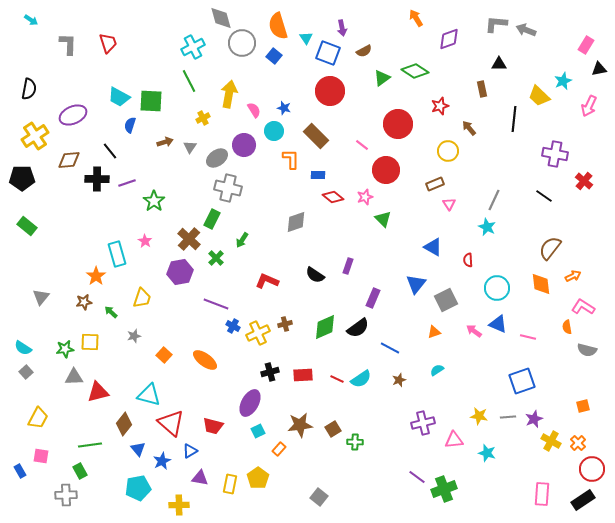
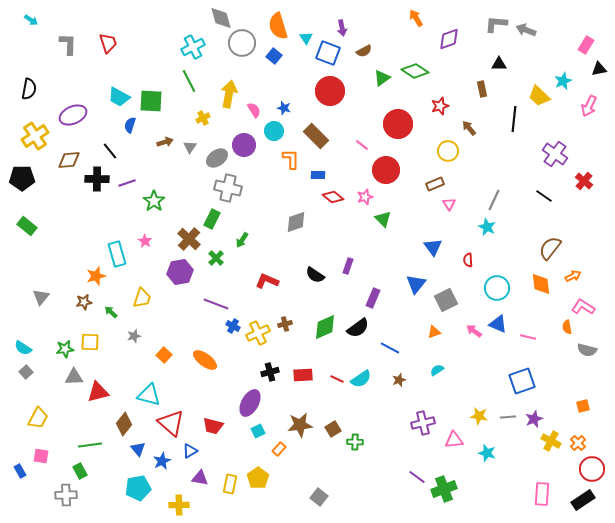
purple cross at (555, 154): rotated 25 degrees clockwise
blue triangle at (433, 247): rotated 24 degrees clockwise
orange star at (96, 276): rotated 18 degrees clockwise
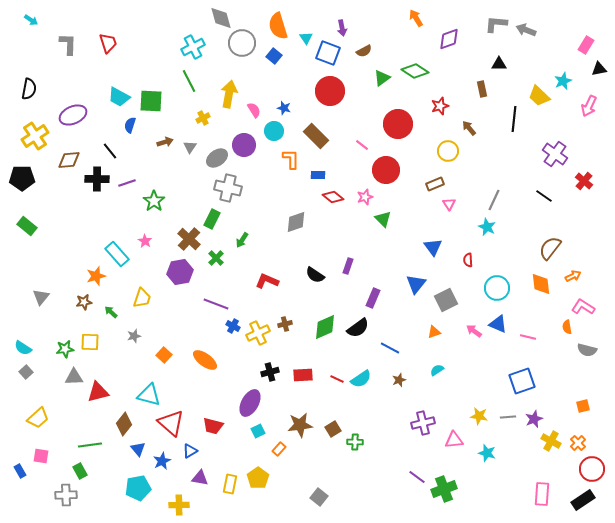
cyan rectangle at (117, 254): rotated 25 degrees counterclockwise
yellow trapezoid at (38, 418): rotated 20 degrees clockwise
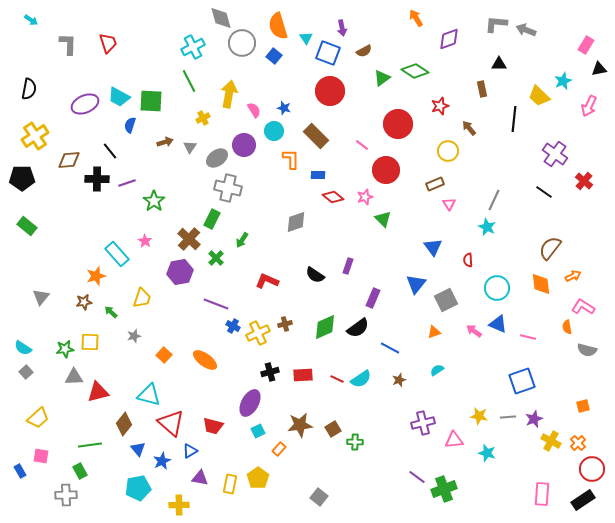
purple ellipse at (73, 115): moved 12 px right, 11 px up
black line at (544, 196): moved 4 px up
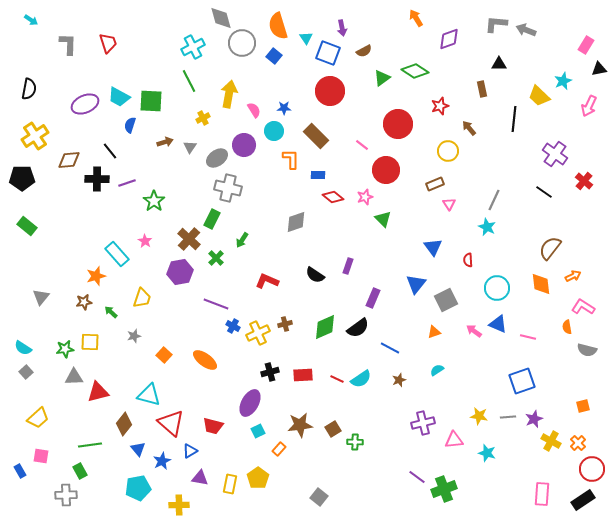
blue star at (284, 108): rotated 16 degrees counterclockwise
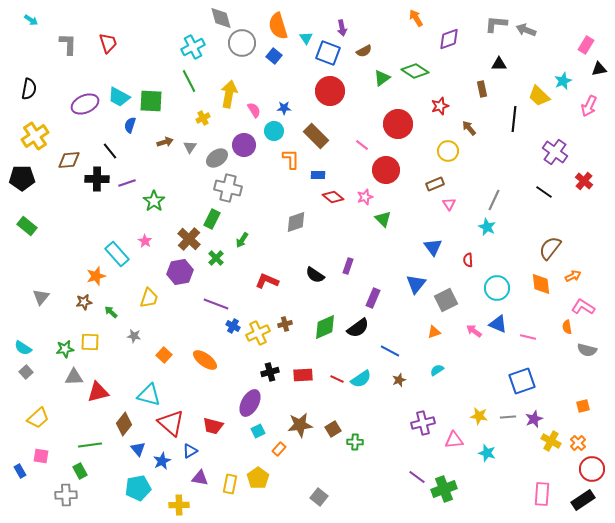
purple cross at (555, 154): moved 2 px up
yellow trapezoid at (142, 298): moved 7 px right
gray star at (134, 336): rotated 24 degrees clockwise
blue line at (390, 348): moved 3 px down
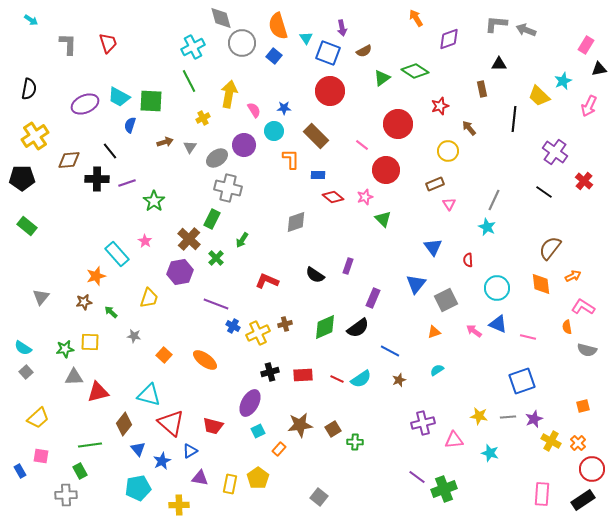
cyan star at (487, 453): moved 3 px right
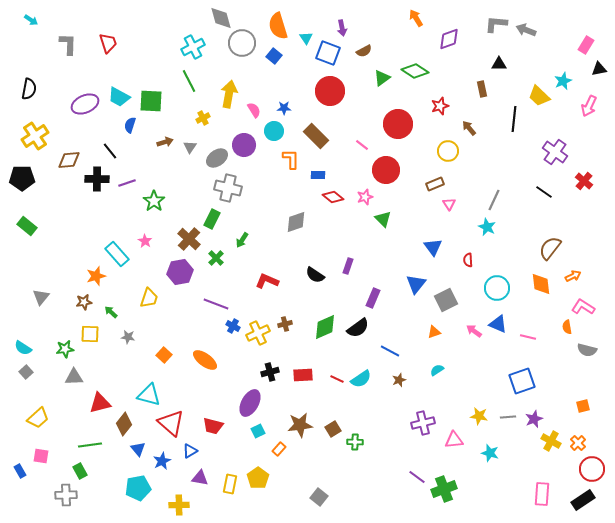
gray star at (134, 336): moved 6 px left, 1 px down
yellow square at (90, 342): moved 8 px up
red triangle at (98, 392): moved 2 px right, 11 px down
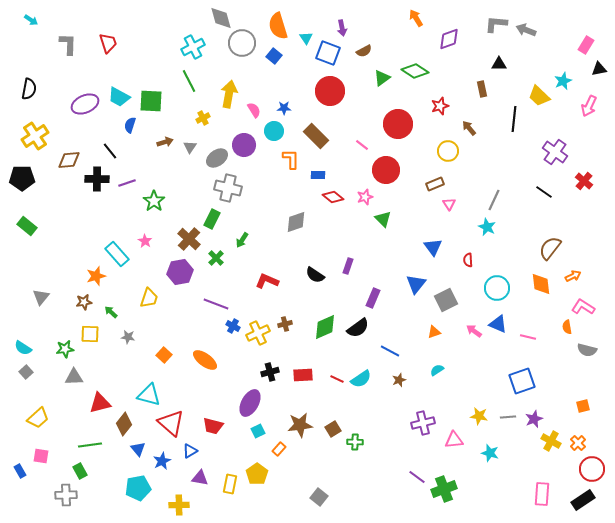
yellow pentagon at (258, 478): moved 1 px left, 4 px up
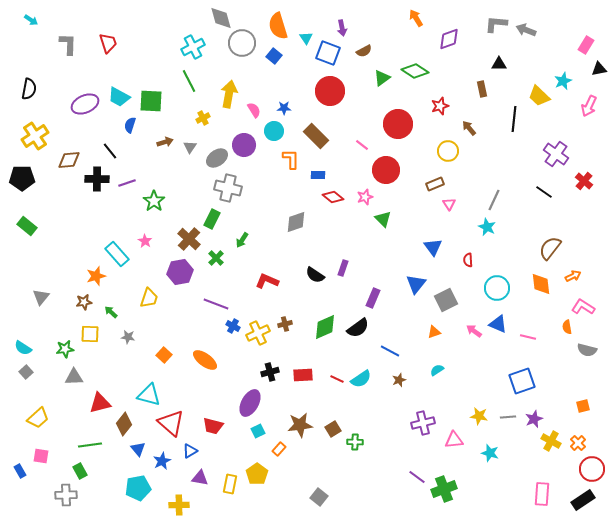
purple cross at (555, 152): moved 1 px right, 2 px down
purple rectangle at (348, 266): moved 5 px left, 2 px down
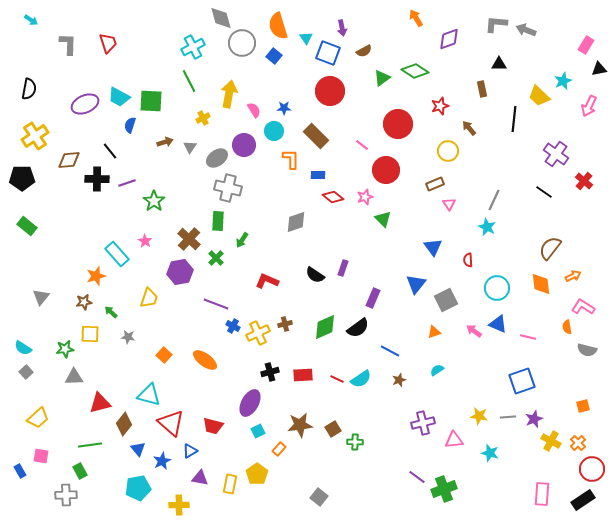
green rectangle at (212, 219): moved 6 px right, 2 px down; rotated 24 degrees counterclockwise
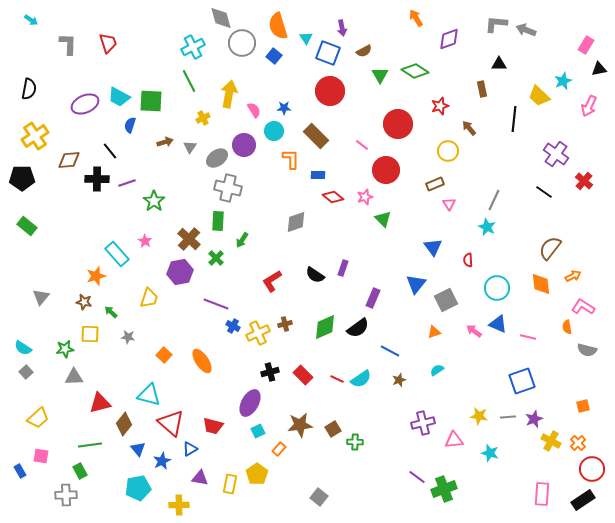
green triangle at (382, 78): moved 2 px left, 3 px up; rotated 24 degrees counterclockwise
red L-shape at (267, 281): moved 5 px right; rotated 55 degrees counterclockwise
brown star at (84, 302): rotated 21 degrees clockwise
orange ellipse at (205, 360): moved 3 px left, 1 px down; rotated 20 degrees clockwise
red rectangle at (303, 375): rotated 48 degrees clockwise
blue triangle at (190, 451): moved 2 px up
